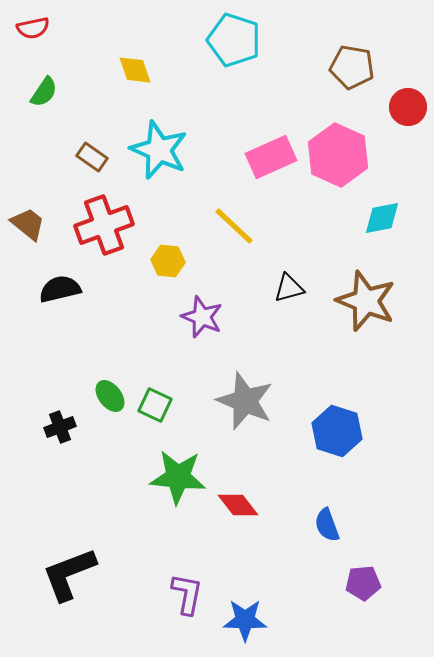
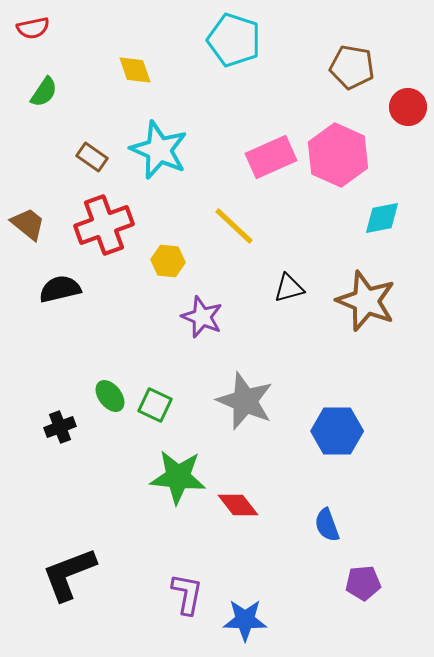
blue hexagon: rotated 18 degrees counterclockwise
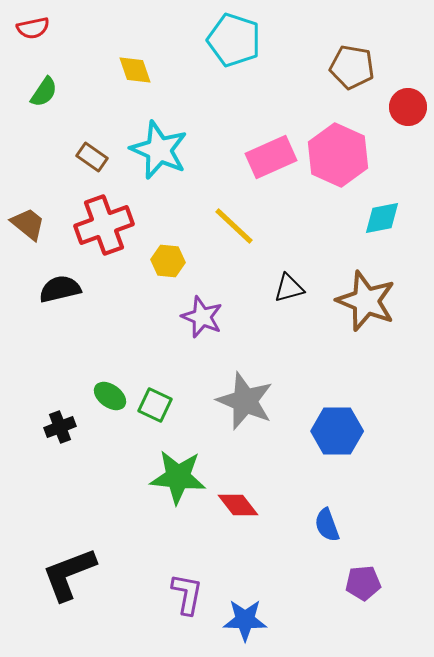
green ellipse: rotated 16 degrees counterclockwise
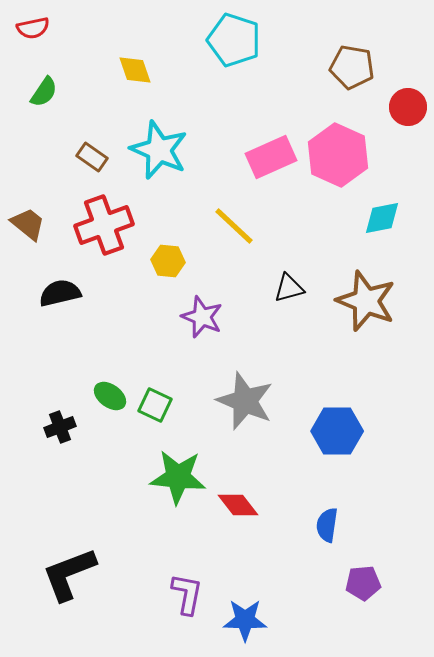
black semicircle: moved 4 px down
blue semicircle: rotated 28 degrees clockwise
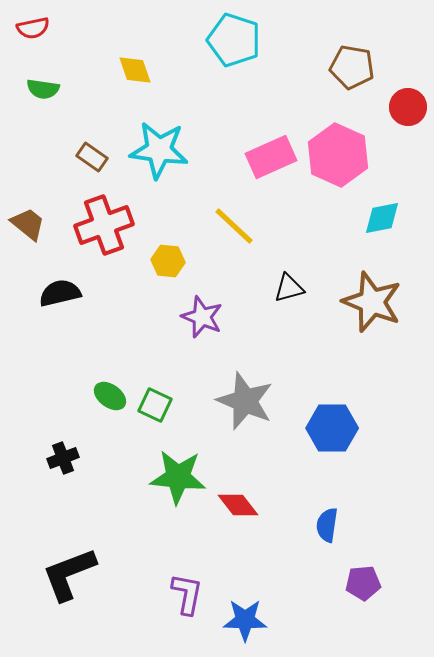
green semicircle: moved 1 px left, 3 px up; rotated 64 degrees clockwise
cyan star: rotated 16 degrees counterclockwise
brown star: moved 6 px right, 1 px down
black cross: moved 3 px right, 31 px down
blue hexagon: moved 5 px left, 3 px up
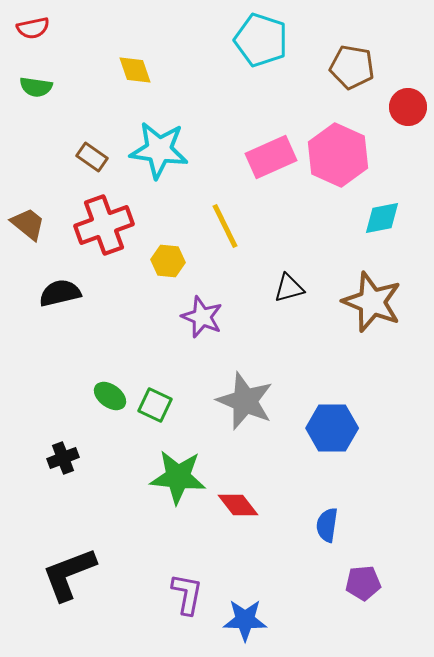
cyan pentagon: moved 27 px right
green semicircle: moved 7 px left, 2 px up
yellow line: moved 9 px left; rotated 21 degrees clockwise
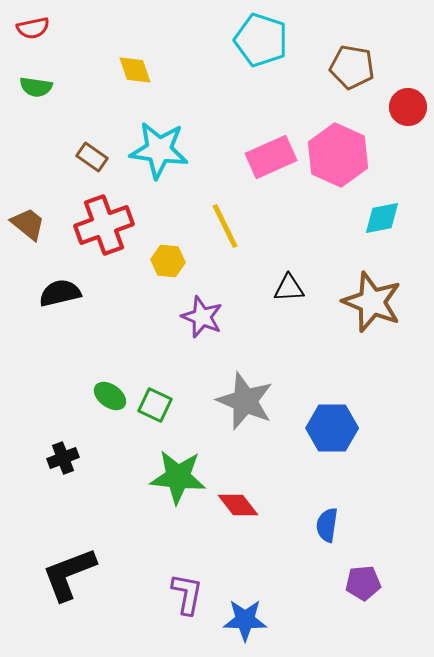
black triangle: rotated 12 degrees clockwise
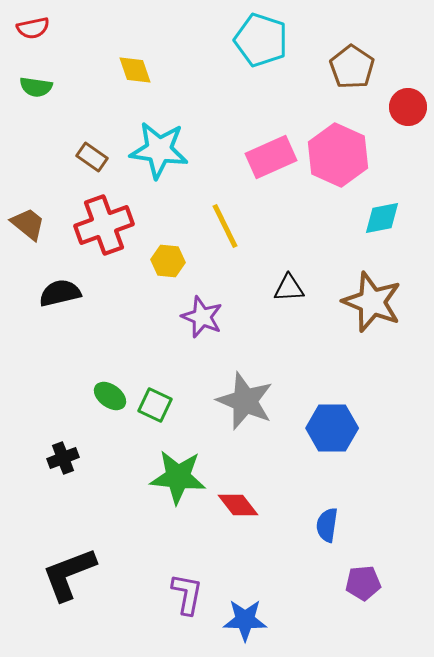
brown pentagon: rotated 24 degrees clockwise
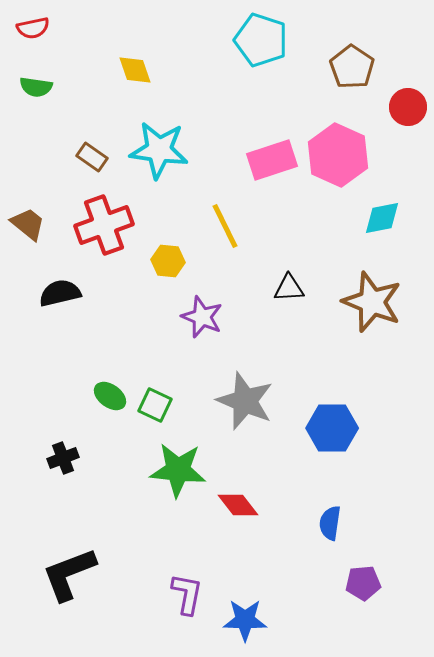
pink rectangle: moved 1 px right, 3 px down; rotated 6 degrees clockwise
green star: moved 7 px up
blue semicircle: moved 3 px right, 2 px up
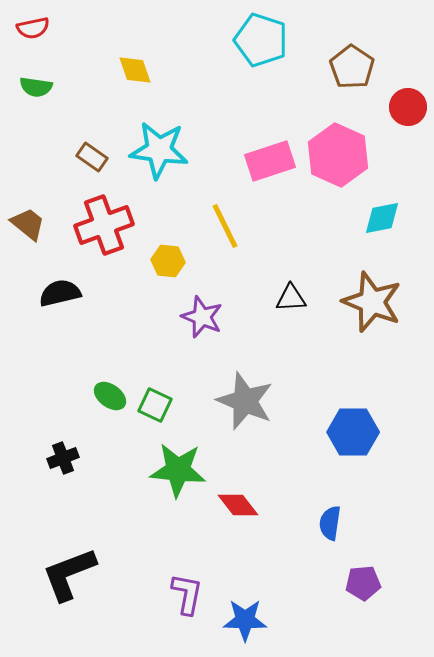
pink rectangle: moved 2 px left, 1 px down
black triangle: moved 2 px right, 10 px down
blue hexagon: moved 21 px right, 4 px down
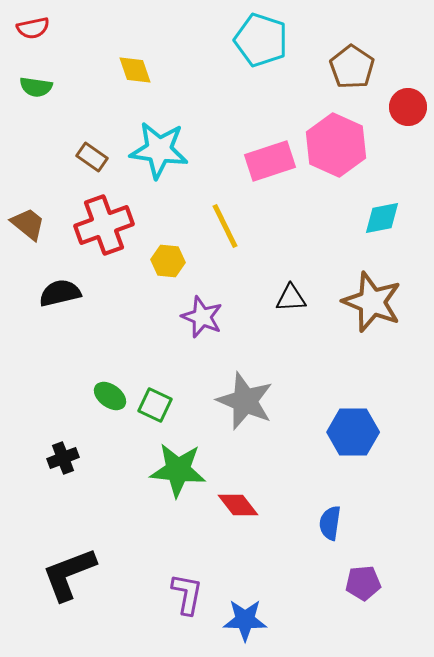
pink hexagon: moved 2 px left, 10 px up
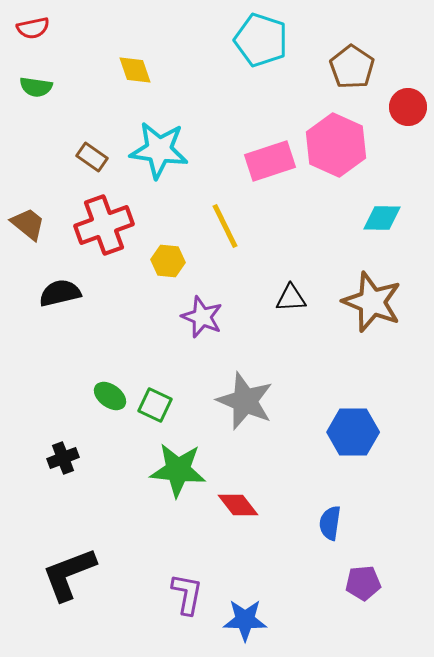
cyan diamond: rotated 12 degrees clockwise
